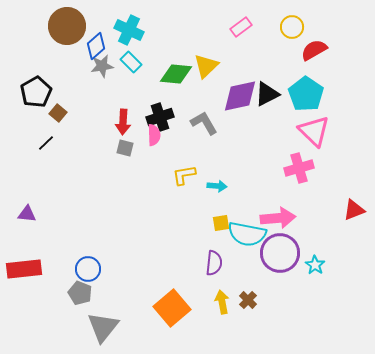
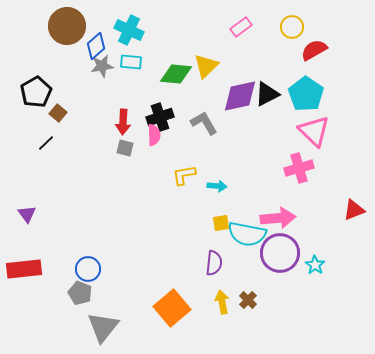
cyan rectangle: rotated 40 degrees counterclockwise
purple triangle: rotated 48 degrees clockwise
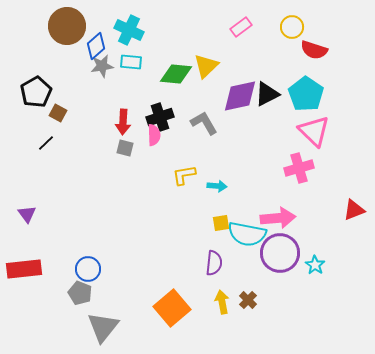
red semicircle: rotated 132 degrees counterclockwise
brown square: rotated 12 degrees counterclockwise
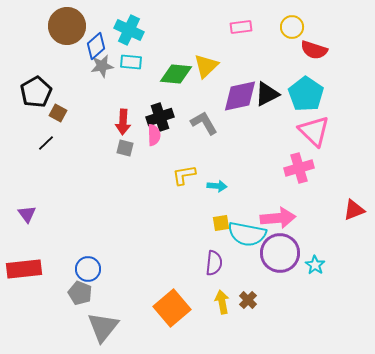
pink rectangle: rotated 30 degrees clockwise
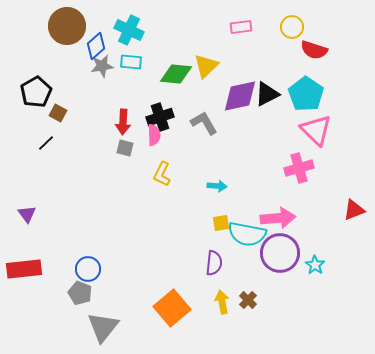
pink triangle: moved 2 px right, 1 px up
yellow L-shape: moved 22 px left, 1 px up; rotated 55 degrees counterclockwise
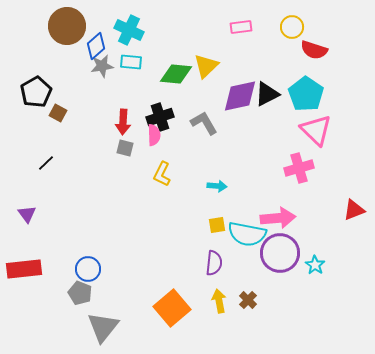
black line: moved 20 px down
yellow square: moved 4 px left, 2 px down
yellow arrow: moved 3 px left, 1 px up
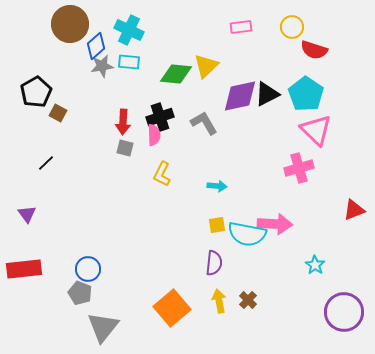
brown circle: moved 3 px right, 2 px up
cyan rectangle: moved 2 px left
pink arrow: moved 3 px left, 6 px down; rotated 8 degrees clockwise
purple circle: moved 64 px right, 59 px down
